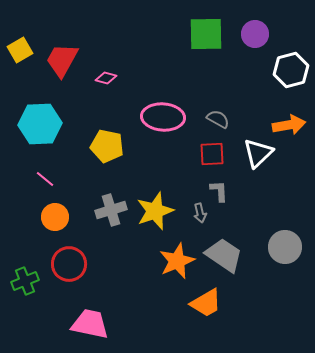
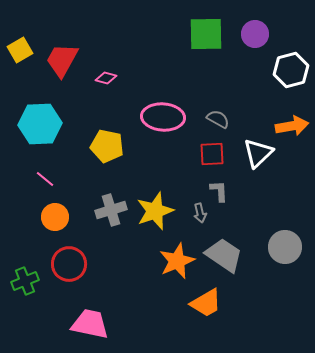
orange arrow: moved 3 px right, 1 px down
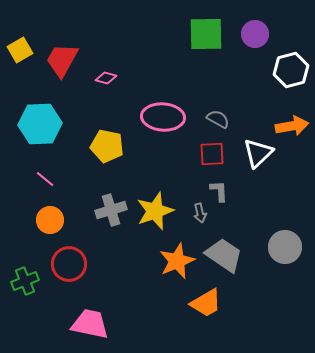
orange circle: moved 5 px left, 3 px down
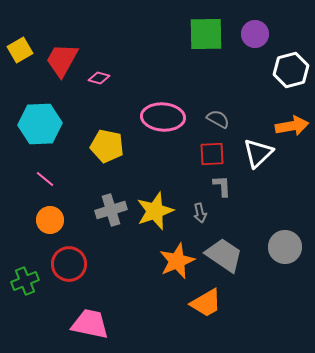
pink diamond: moved 7 px left
gray L-shape: moved 3 px right, 5 px up
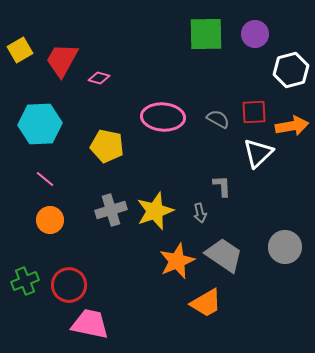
red square: moved 42 px right, 42 px up
red circle: moved 21 px down
